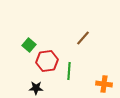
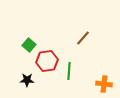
black star: moved 9 px left, 8 px up
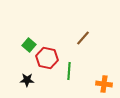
red hexagon: moved 3 px up; rotated 20 degrees clockwise
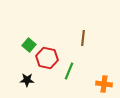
brown line: rotated 35 degrees counterclockwise
green line: rotated 18 degrees clockwise
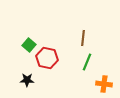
green line: moved 18 px right, 9 px up
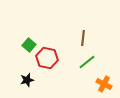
green line: rotated 30 degrees clockwise
black star: rotated 16 degrees counterclockwise
orange cross: rotated 21 degrees clockwise
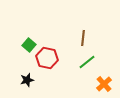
orange cross: rotated 21 degrees clockwise
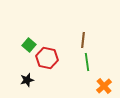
brown line: moved 2 px down
green line: rotated 60 degrees counterclockwise
orange cross: moved 2 px down
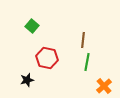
green square: moved 3 px right, 19 px up
green line: rotated 18 degrees clockwise
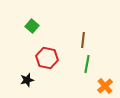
green line: moved 2 px down
orange cross: moved 1 px right
